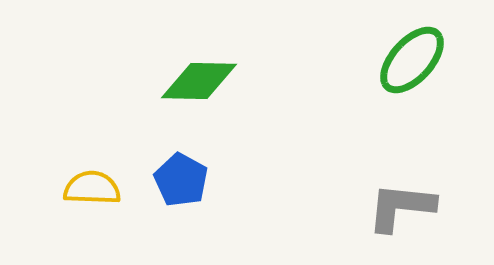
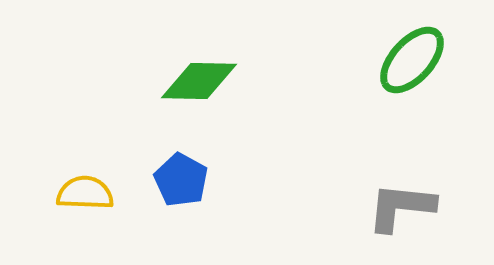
yellow semicircle: moved 7 px left, 5 px down
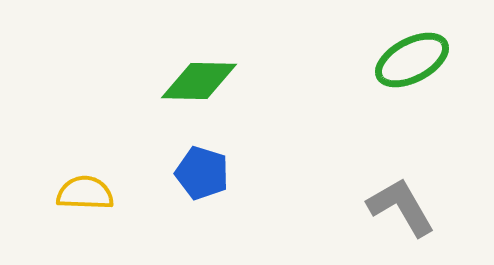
green ellipse: rotated 20 degrees clockwise
blue pentagon: moved 21 px right, 7 px up; rotated 12 degrees counterclockwise
gray L-shape: rotated 54 degrees clockwise
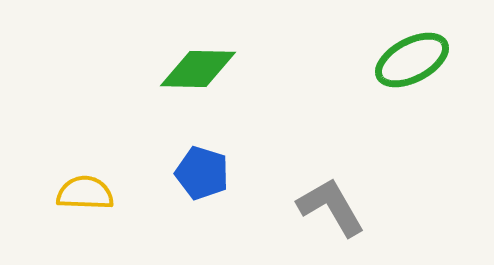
green diamond: moved 1 px left, 12 px up
gray L-shape: moved 70 px left
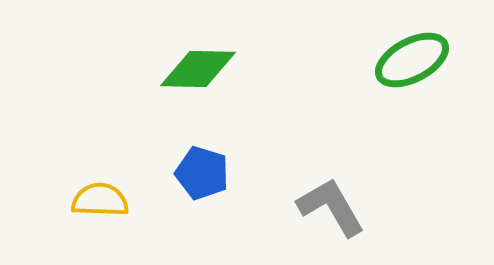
yellow semicircle: moved 15 px right, 7 px down
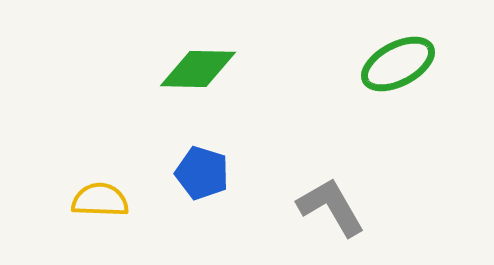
green ellipse: moved 14 px left, 4 px down
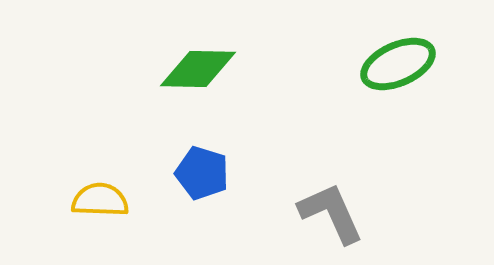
green ellipse: rotated 4 degrees clockwise
gray L-shape: moved 6 px down; rotated 6 degrees clockwise
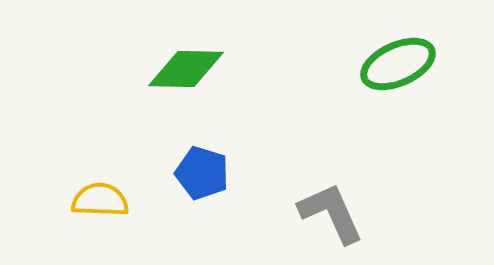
green diamond: moved 12 px left
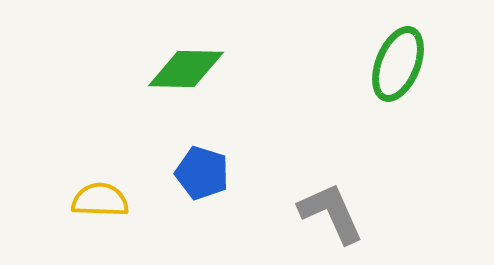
green ellipse: rotated 44 degrees counterclockwise
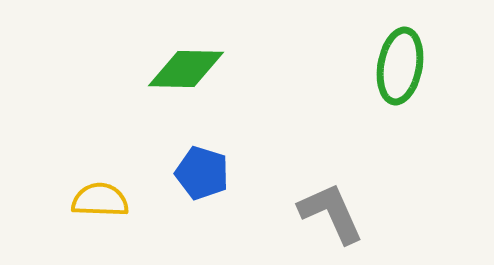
green ellipse: moved 2 px right, 2 px down; rotated 12 degrees counterclockwise
